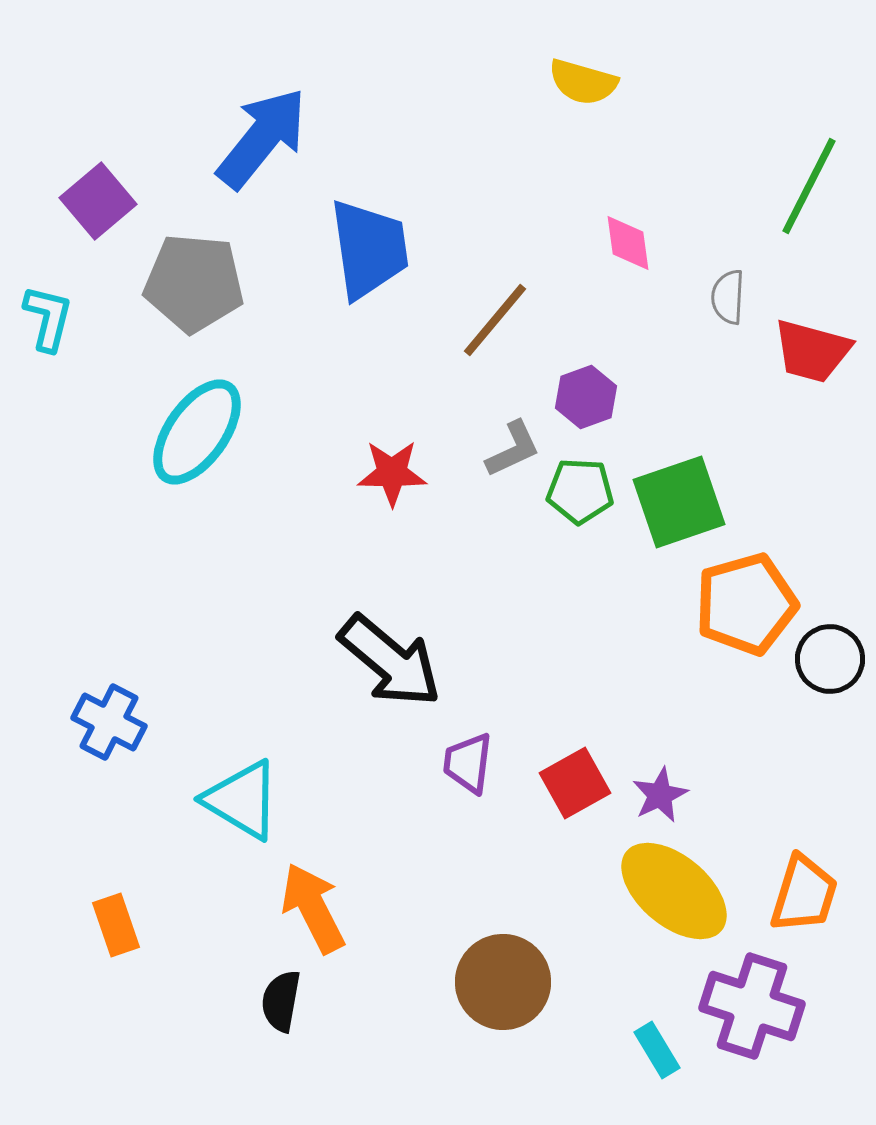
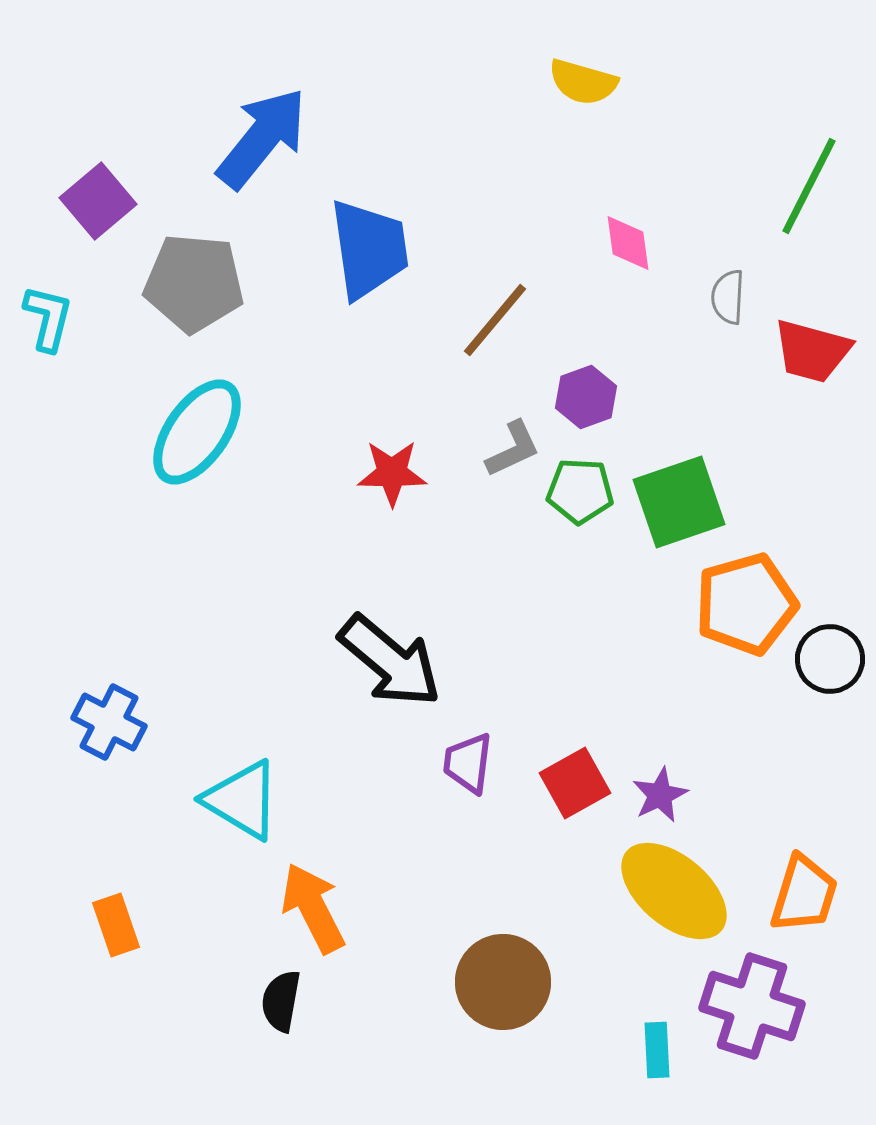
cyan rectangle: rotated 28 degrees clockwise
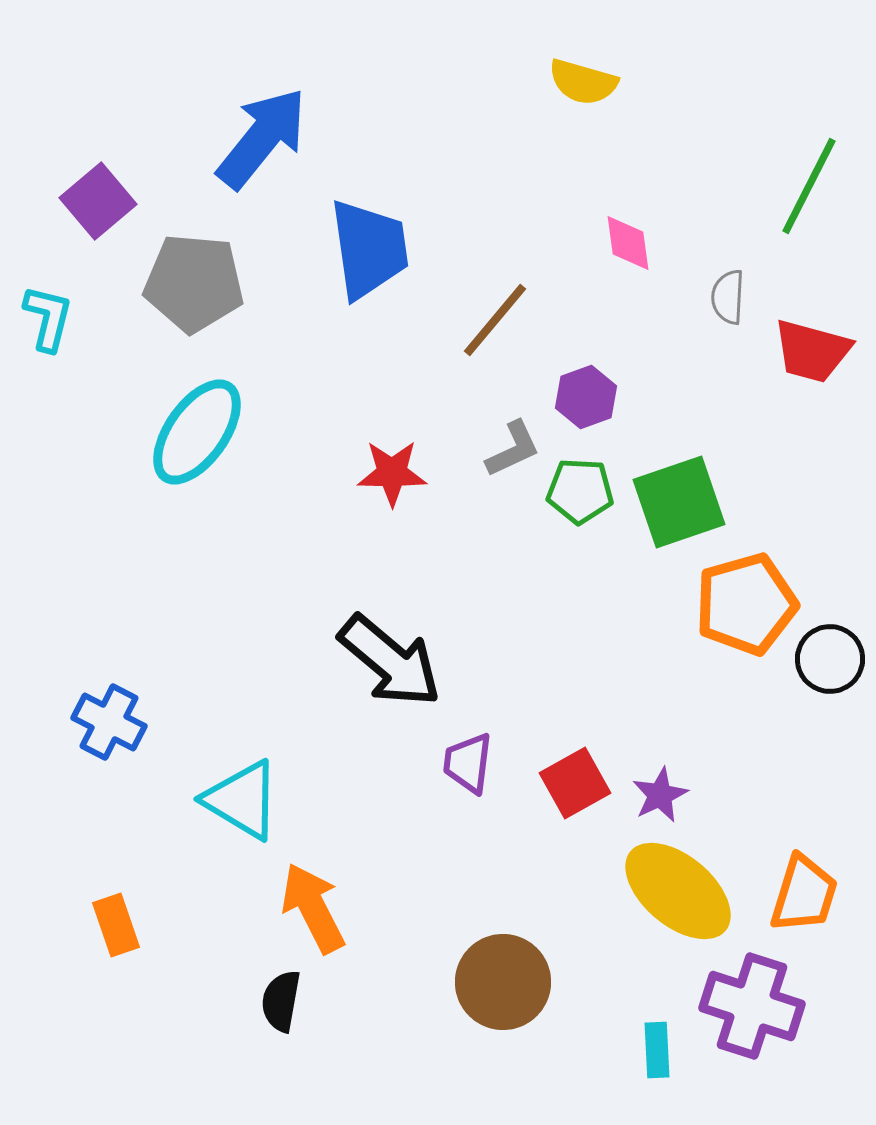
yellow ellipse: moved 4 px right
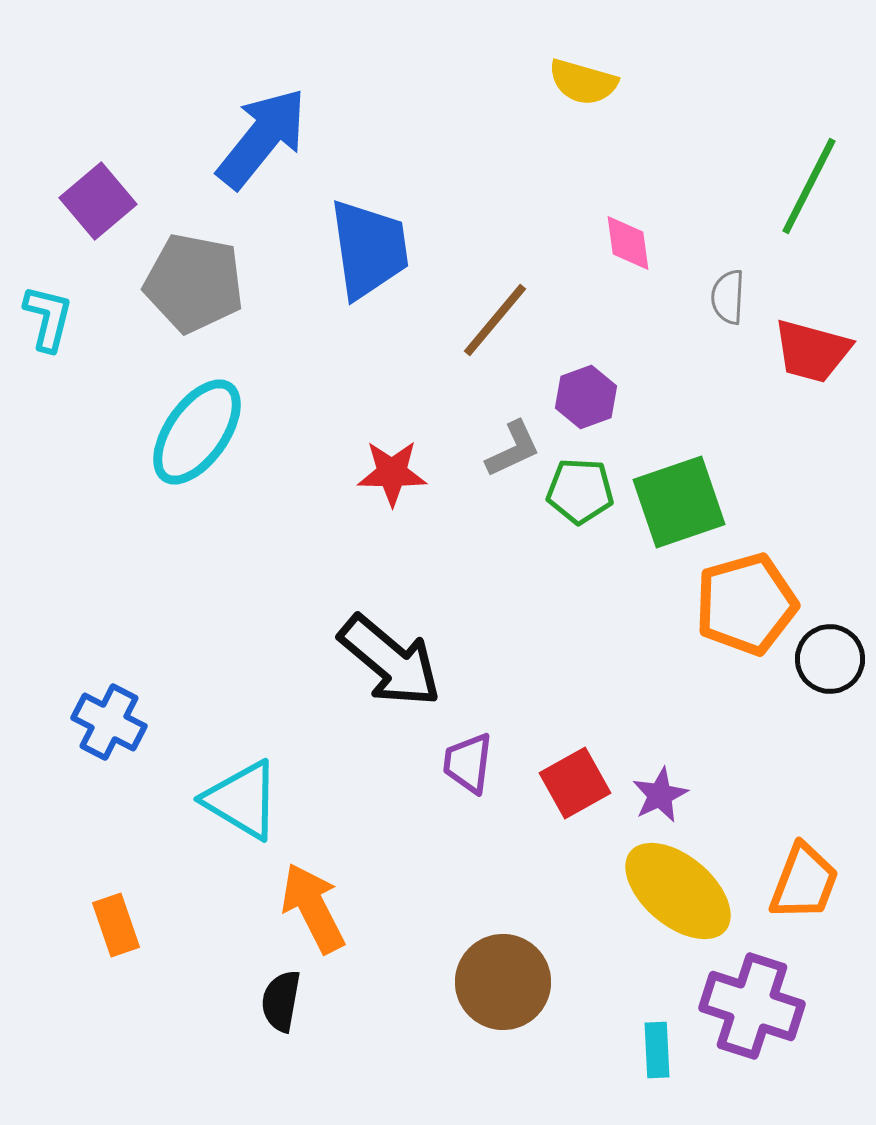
gray pentagon: rotated 6 degrees clockwise
orange trapezoid: moved 12 px up; rotated 4 degrees clockwise
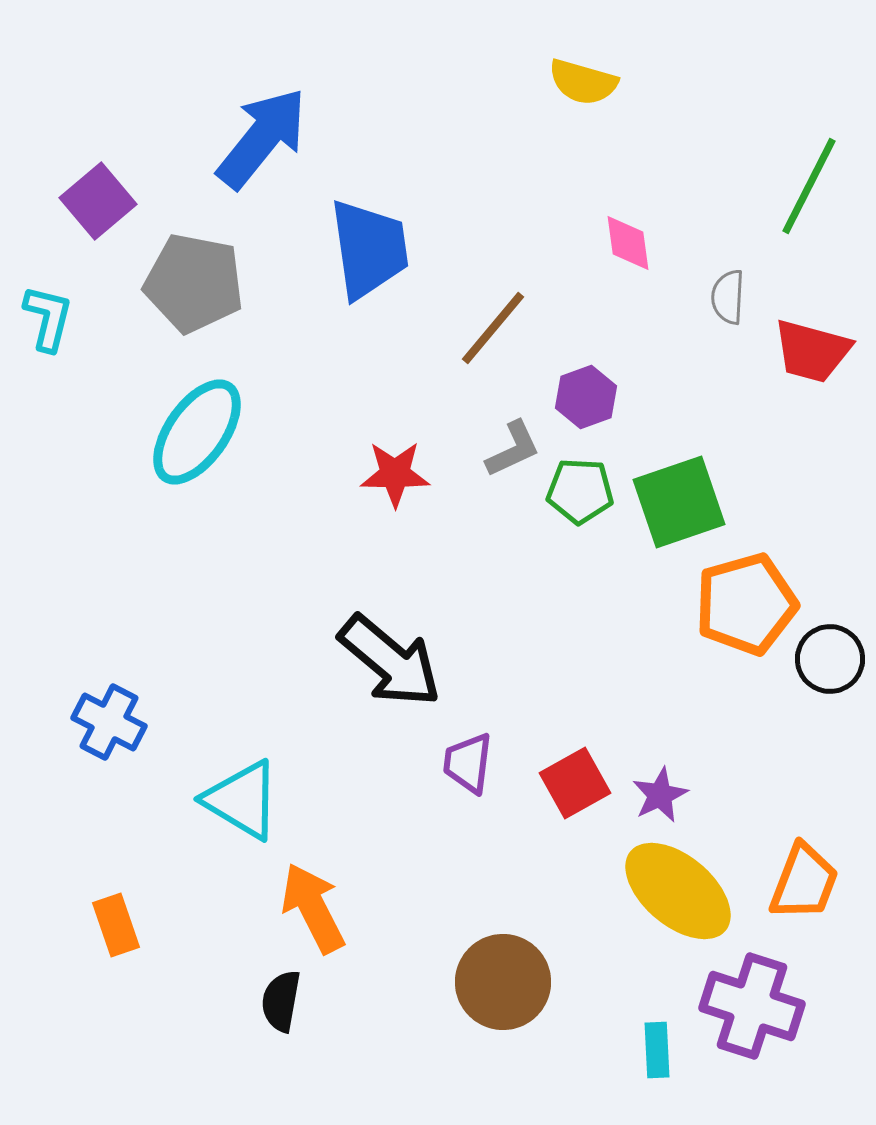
brown line: moved 2 px left, 8 px down
red star: moved 3 px right, 1 px down
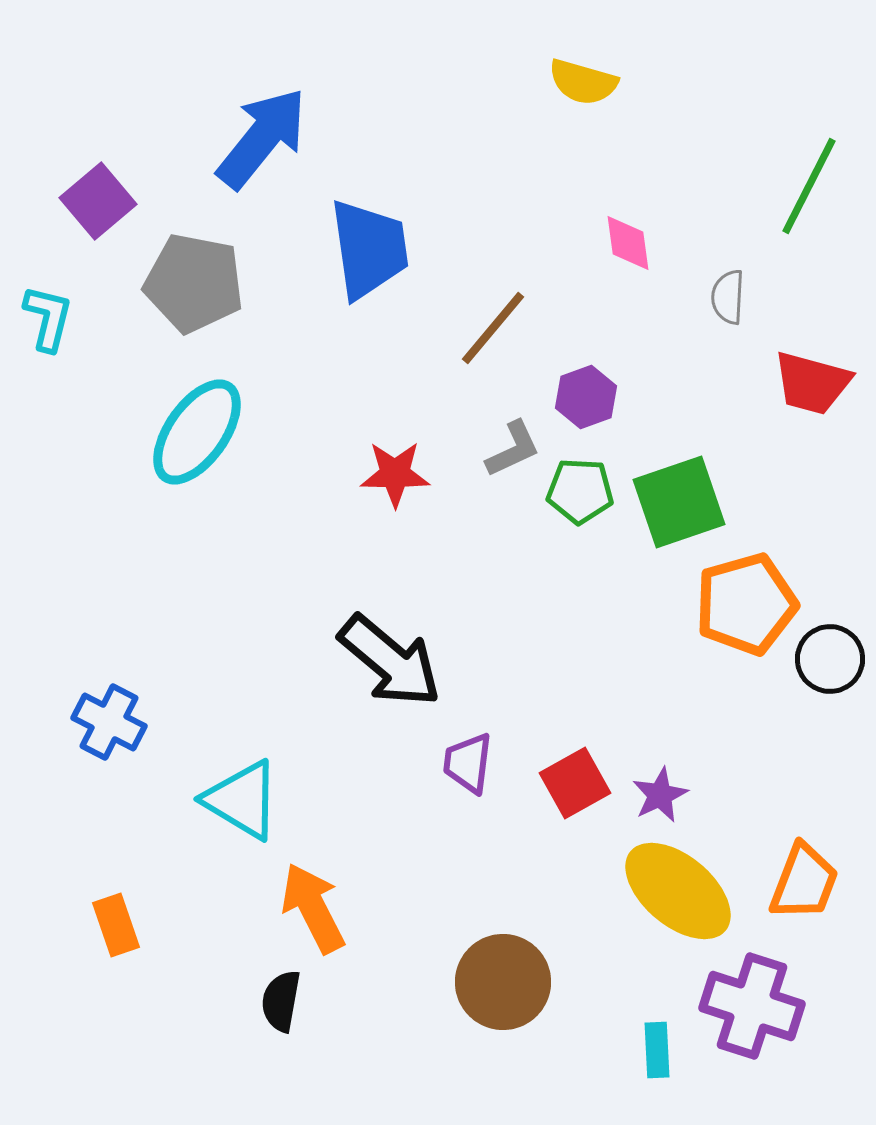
red trapezoid: moved 32 px down
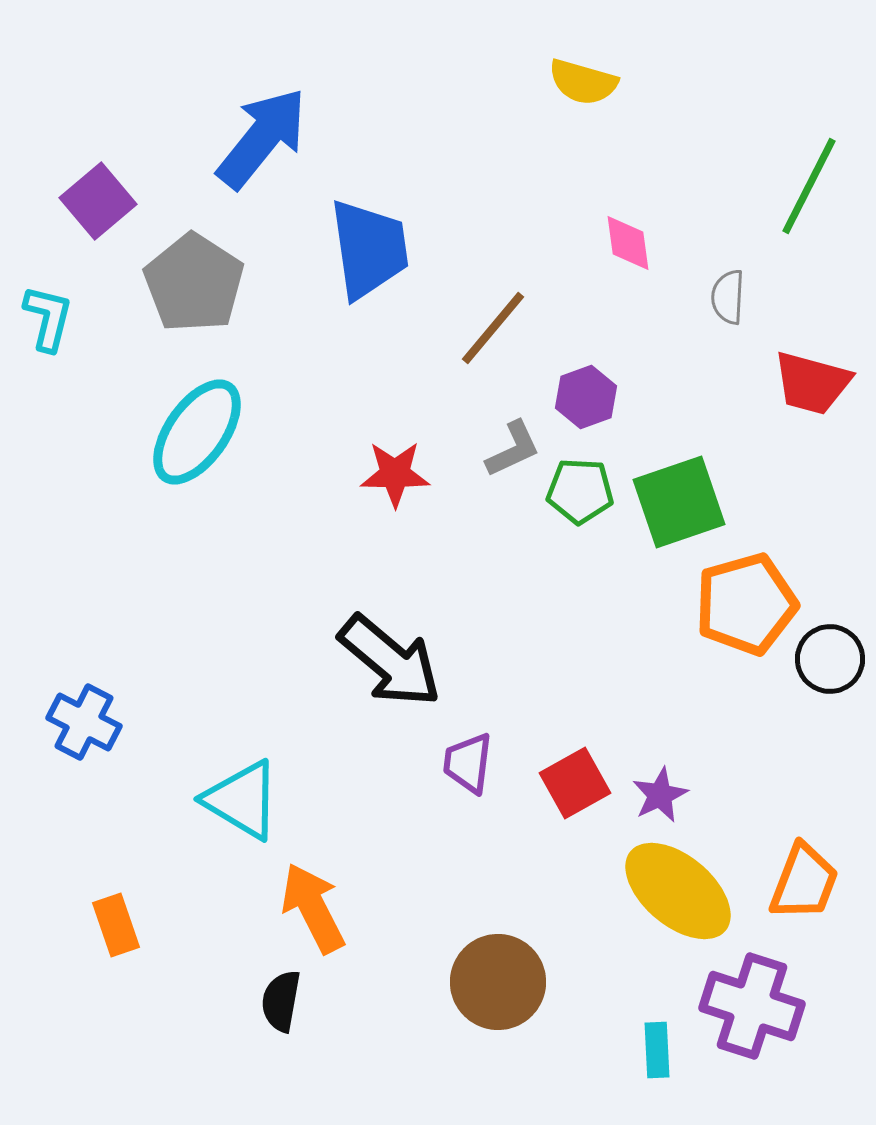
gray pentagon: rotated 22 degrees clockwise
blue cross: moved 25 px left
brown circle: moved 5 px left
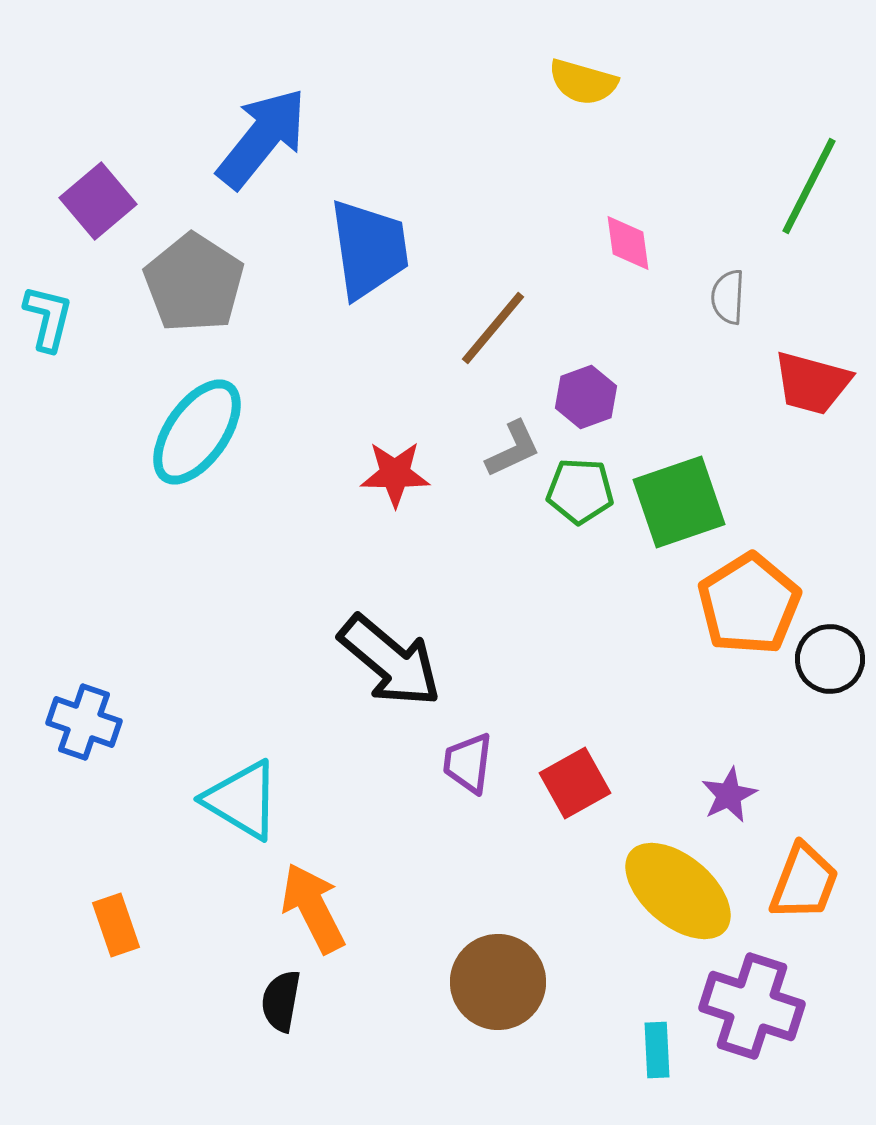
orange pentagon: moved 3 px right; rotated 16 degrees counterclockwise
blue cross: rotated 8 degrees counterclockwise
purple star: moved 69 px right
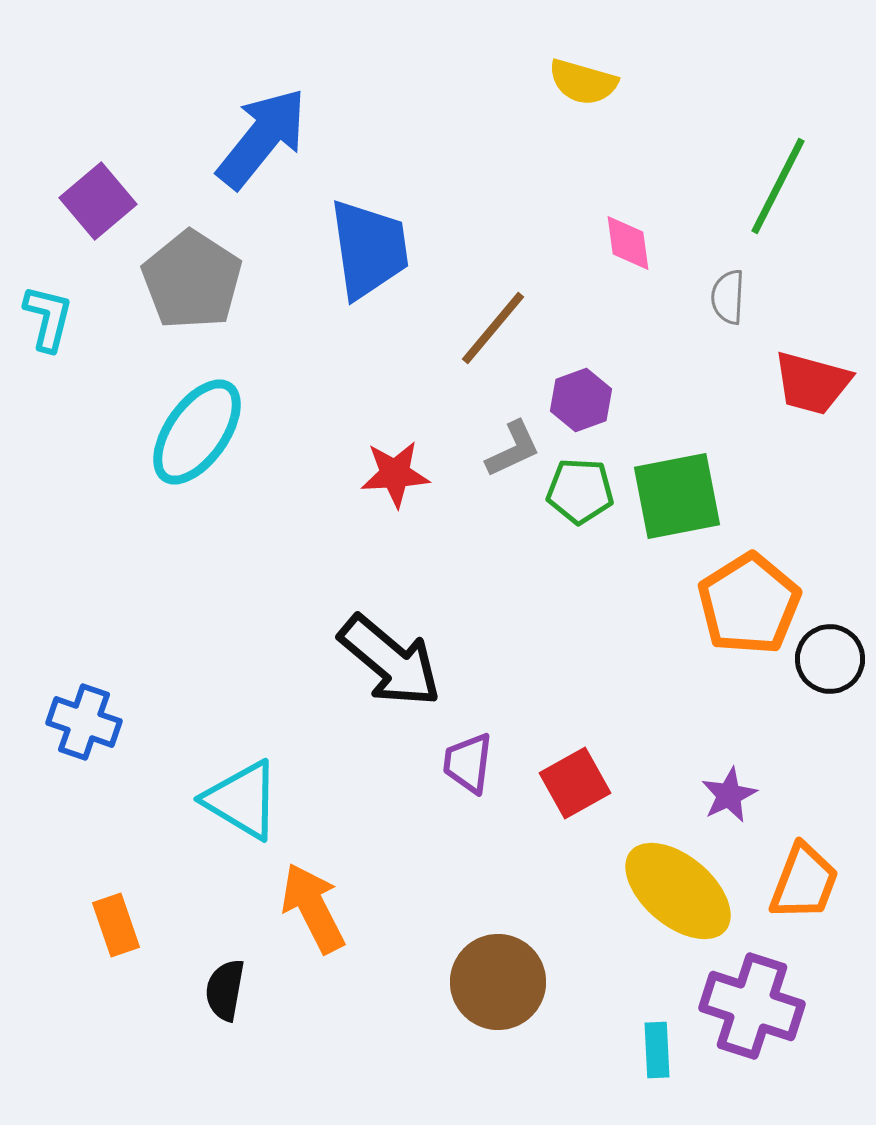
green line: moved 31 px left
gray pentagon: moved 2 px left, 3 px up
purple hexagon: moved 5 px left, 3 px down
red star: rotated 4 degrees counterclockwise
green square: moved 2 px left, 6 px up; rotated 8 degrees clockwise
black semicircle: moved 56 px left, 11 px up
